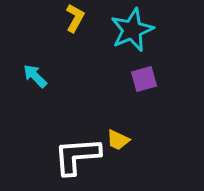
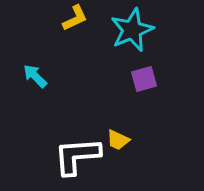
yellow L-shape: rotated 36 degrees clockwise
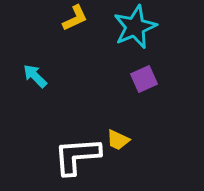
cyan star: moved 3 px right, 3 px up
purple square: rotated 8 degrees counterclockwise
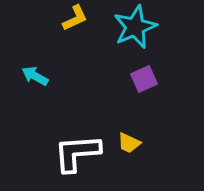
cyan arrow: rotated 16 degrees counterclockwise
yellow trapezoid: moved 11 px right, 3 px down
white L-shape: moved 3 px up
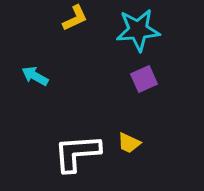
cyan star: moved 3 px right, 3 px down; rotated 18 degrees clockwise
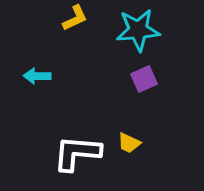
cyan arrow: moved 2 px right; rotated 28 degrees counterclockwise
white L-shape: rotated 9 degrees clockwise
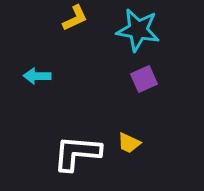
cyan star: rotated 15 degrees clockwise
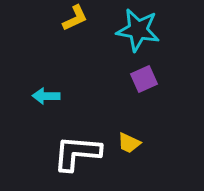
cyan arrow: moved 9 px right, 20 px down
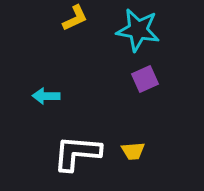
purple square: moved 1 px right
yellow trapezoid: moved 4 px right, 8 px down; rotated 30 degrees counterclockwise
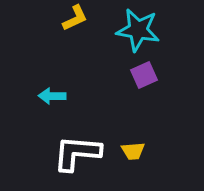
purple square: moved 1 px left, 4 px up
cyan arrow: moved 6 px right
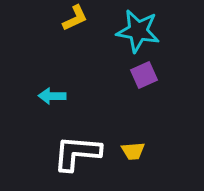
cyan star: moved 1 px down
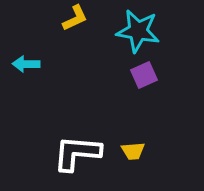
cyan arrow: moved 26 px left, 32 px up
